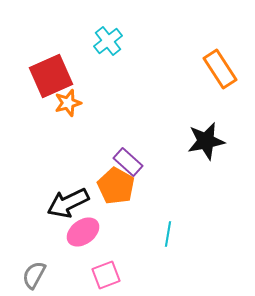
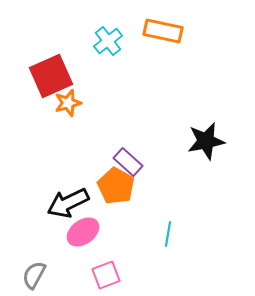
orange rectangle: moved 57 px left, 38 px up; rotated 45 degrees counterclockwise
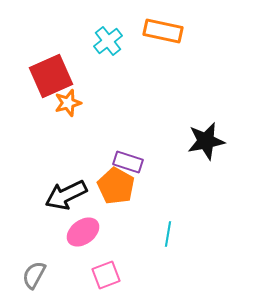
purple rectangle: rotated 24 degrees counterclockwise
black arrow: moved 2 px left, 8 px up
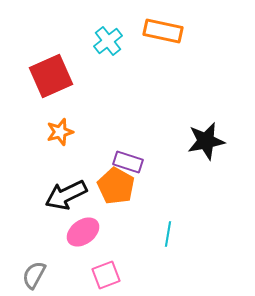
orange star: moved 8 px left, 29 px down
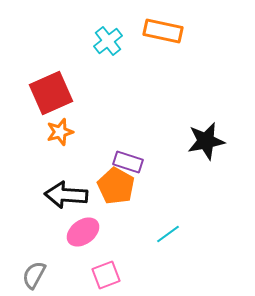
red square: moved 17 px down
black arrow: rotated 30 degrees clockwise
cyan line: rotated 45 degrees clockwise
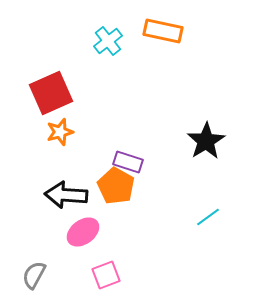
black star: rotated 21 degrees counterclockwise
cyan line: moved 40 px right, 17 px up
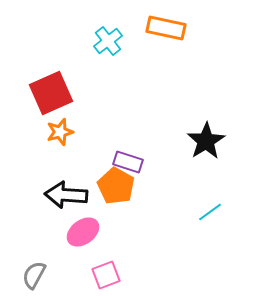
orange rectangle: moved 3 px right, 3 px up
cyan line: moved 2 px right, 5 px up
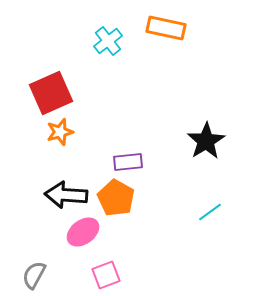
purple rectangle: rotated 24 degrees counterclockwise
orange pentagon: moved 12 px down
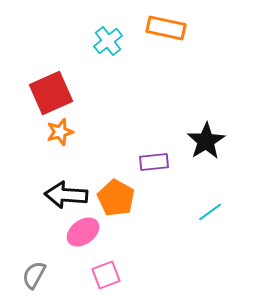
purple rectangle: moved 26 px right
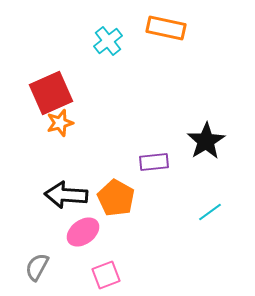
orange star: moved 9 px up
gray semicircle: moved 3 px right, 8 px up
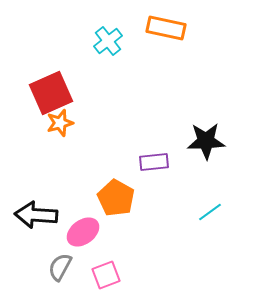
black star: rotated 30 degrees clockwise
black arrow: moved 30 px left, 20 px down
gray semicircle: moved 23 px right
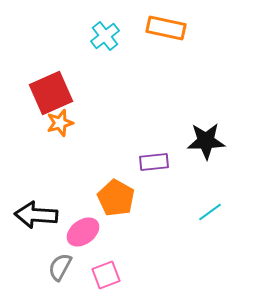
cyan cross: moved 3 px left, 5 px up
